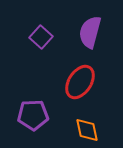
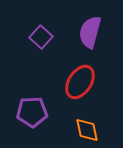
purple pentagon: moved 1 px left, 3 px up
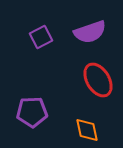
purple semicircle: rotated 124 degrees counterclockwise
purple square: rotated 20 degrees clockwise
red ellipse: moved 18 px right, 2 px up; rotated 64 degrees counterclockwise
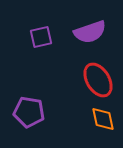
purple square: rotated 15 degrees clockwise
purple pentagon: moved 3 px left; rotated 12 degrees clockwise
orange diamond: moved 16 px right, 11 px up
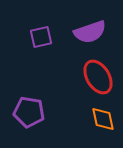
red ellipse: moved 3 px up
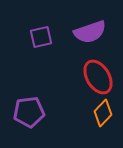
purple pentagon: rotated 16 degrees counterclockwise
orange diamond: moved 6 px up; rotated 56 degrees clockwise
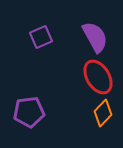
purple semicircle: moved 5 px right, 5 px down; rotated 100 degrees counterclockwise
purple square: rotated 10 degrees counterclockwise
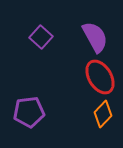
purple square: rotated 25 degrees counterclockwise
red ellipse: moved 2 px right
orange diamond: moved 1 px down
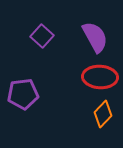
purple square: moved 1 px right, 1 px up
red ellipse: rotated 56 degrees counterclockwise
purple pentagon: moved 6 px left, 18 px up
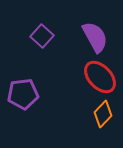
red ellipse: rotated 44 degrees clockwise
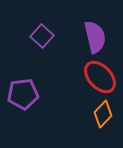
purple semicircle: rotated 16 degrees clockwise
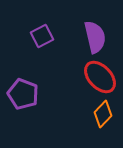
purple square: rotated 20 degrees clockwise
purple pentagon: rotated 28 degrees clockwise
